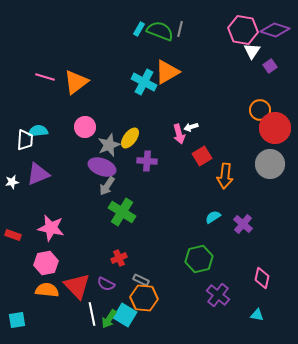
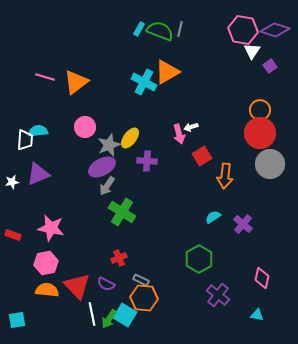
red circle at (275, 128): moved 15 px left, 5 px down
purple ellipse at (102, 167): rotated 48 degrees counterclockwise
green hexagon at (199, 259): rotated 16 degrees counterclockwise
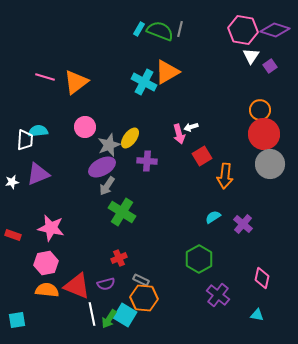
white triangle at (252, 51): moved 1 px left, 5 px down
red circle at (260, 133): moved 4 px right, 1 px down
purple semicircle at (106, 284): rotated 42 degrees counterclockwise
red triangle at (77, 286): rotated 24 degrees counterclockwise
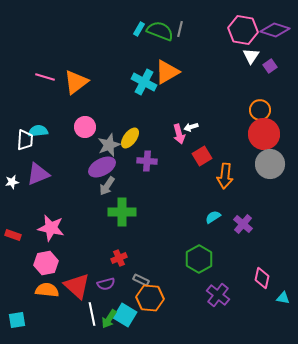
green cross at (122, 212): rotated 32 degrees counterclockwise
red triangle at (77, 286): rotated 20 degrees clockwise
orange hexagon at (144, 298): moved 6 px right
cyan triangle at (257, 315): moved 26 px right, 17 px up
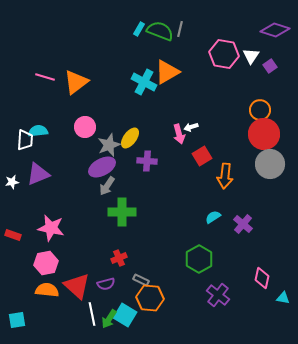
pink hexagon at (243, 30): moved 19 px left, 24 px down
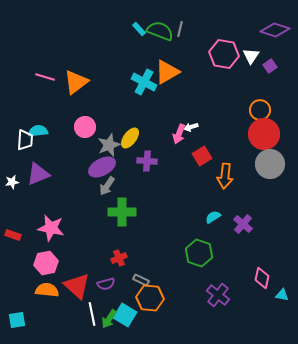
cyan rectangle at (139, 29): rotated 72 degrees counterclockwise
pink arrow at (179, 134): rotated 36 degrees clockwise
green hexagon at (199, 259): moved 6 px up; rotated 12 degrees counterclockwise
cyan triangle at (283, 298): moved 1 px left, 3 px up
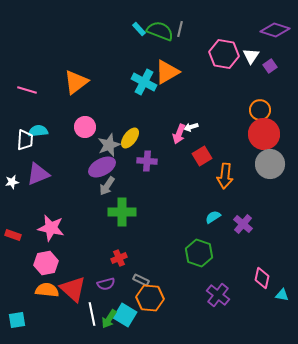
pink line at (45, 77): moved 18 px left, 13 px down
red triangle at (77, 286): moved 4 px left, 3 px down
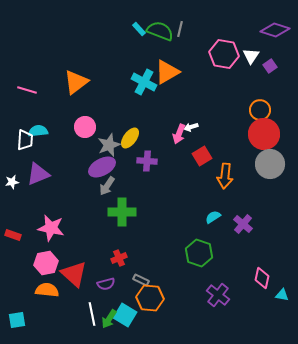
red triangle at (73, 289): moved 1 px right, 15 px up
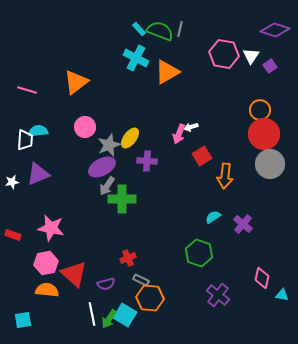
cyan cross at (144, 82): moved 8 px left, 24 px up
green cross at (122, 212): moved 13 px up
red cross at (119, 258): moved 9 px right
cyan square at (17, 320): moved 6 px right
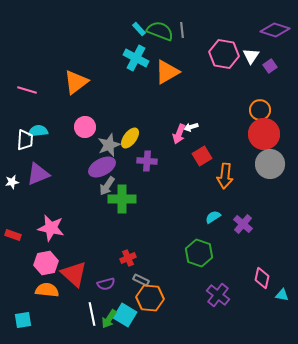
gray line at (180, 29): moved 2 px right, 1 px down; rotated 21 degrees counterclockwise
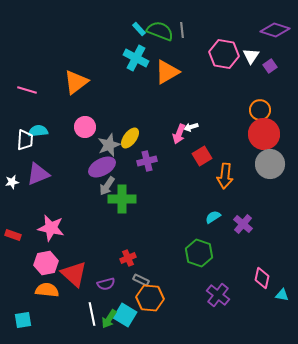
purple cross at (147, 161): rotated 18 degrees counterclockwise
